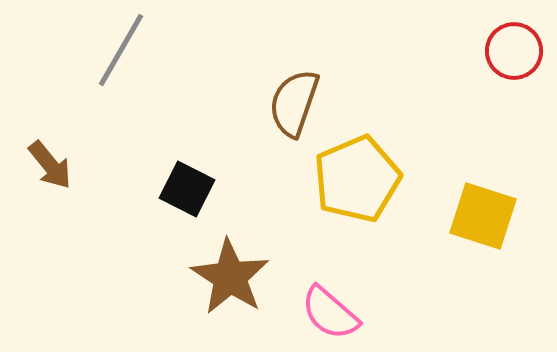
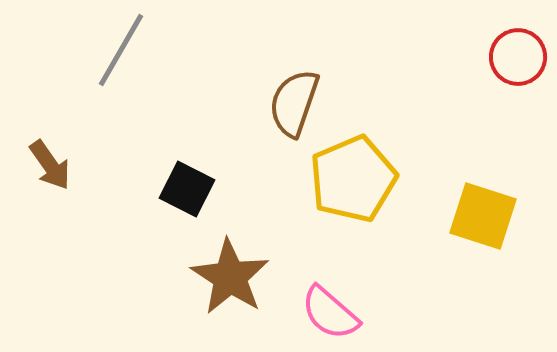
red circle: moved 4 px right, 6 px down
brown arrow: rotated 4 degrees clockwise
yellow pentagon: moved 4 px left
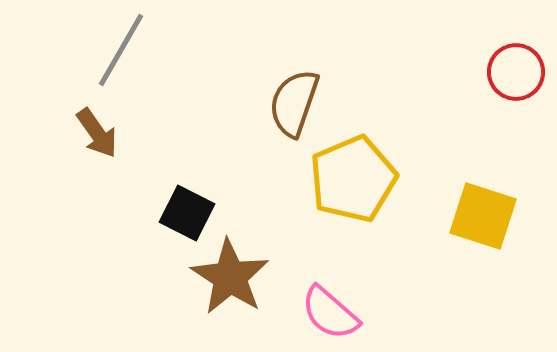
red circle: moved 2 px left, 15 px down
brown arrow: moved 47 px right, 32 px up
black square: moved 24 px down
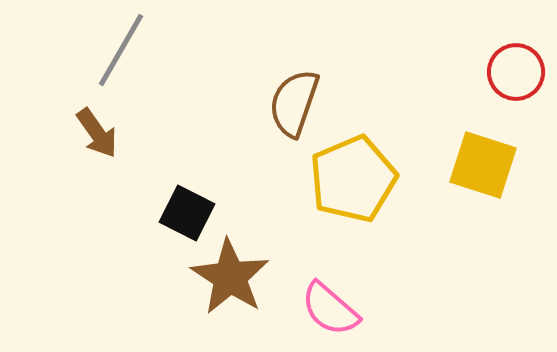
yellow square: moved 51 px up
pink semicircle: moved 4 px up
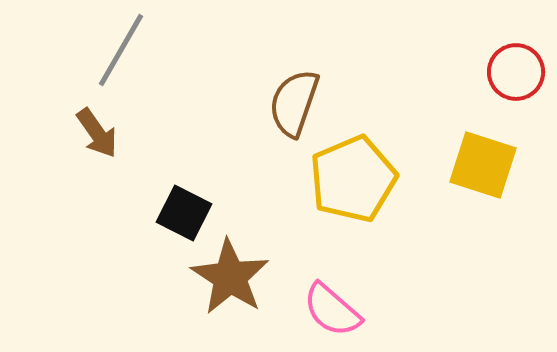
black square: moved 3 px left
pink semicircle: moved 2 px right, 1 px down
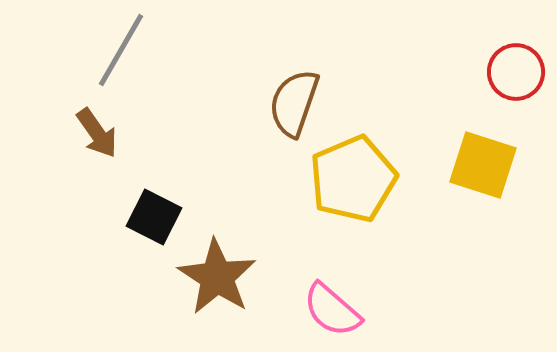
black square: moved 30 px left, 4 px down
brown star: moved 13 px left
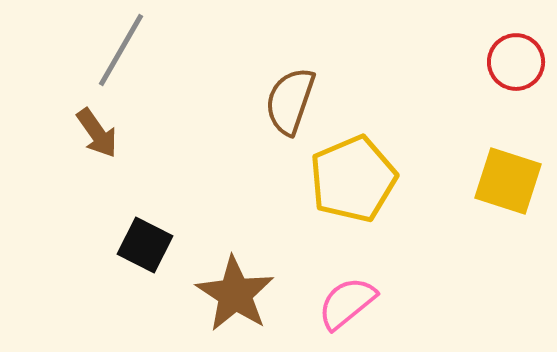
red circle: moved 10 px up
brown semicircle: moved 4 px left, 2 px up
yellow square: moved 25 px right, 16 px down
black square: moved 9 px left, 28 px down
brown star: moved 18 px right, 17 px down
pink semicircle: moved 15 px right, 7 px up; rotated 100 degrees clockwise
